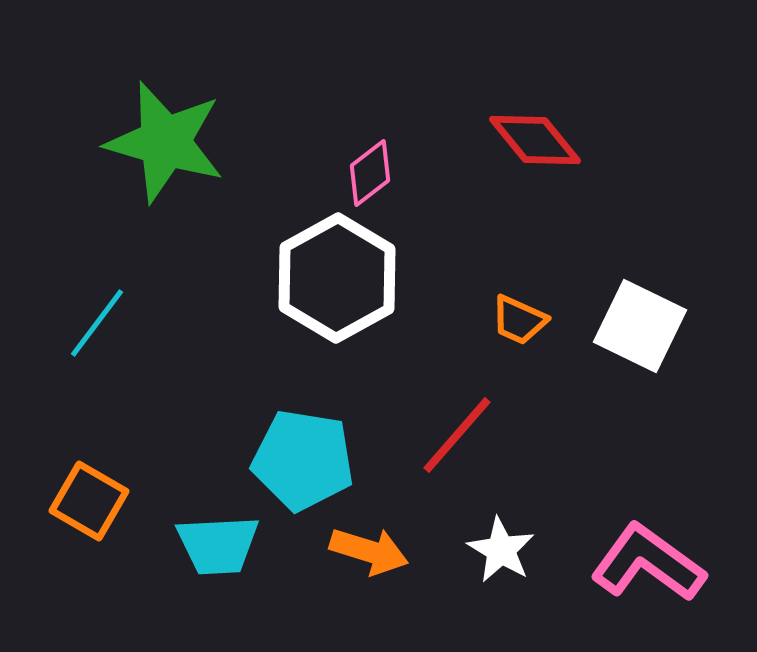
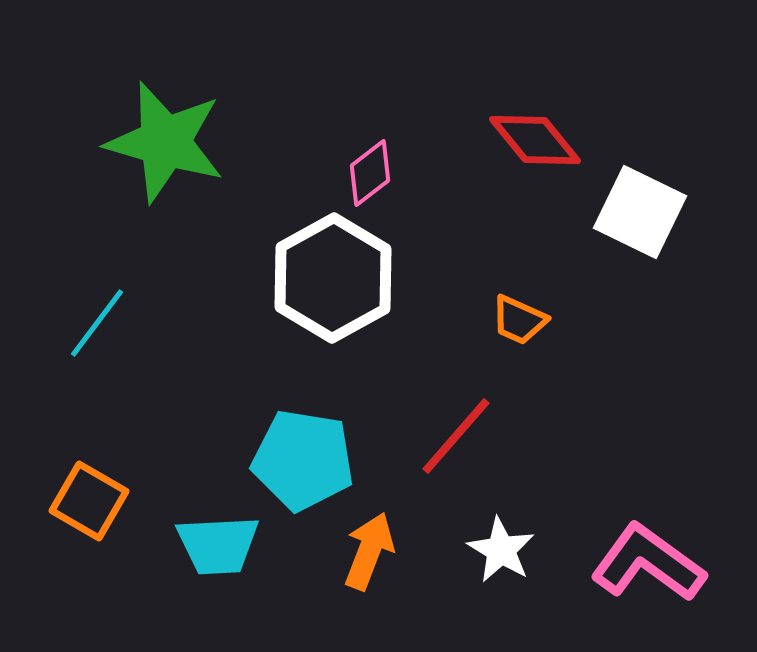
white hexagon: moved 4 px left
white square: moved 114 px up
red line: moved 1 px left, 1 px down
orange arrow: rotated 86 degrees counterclockwise
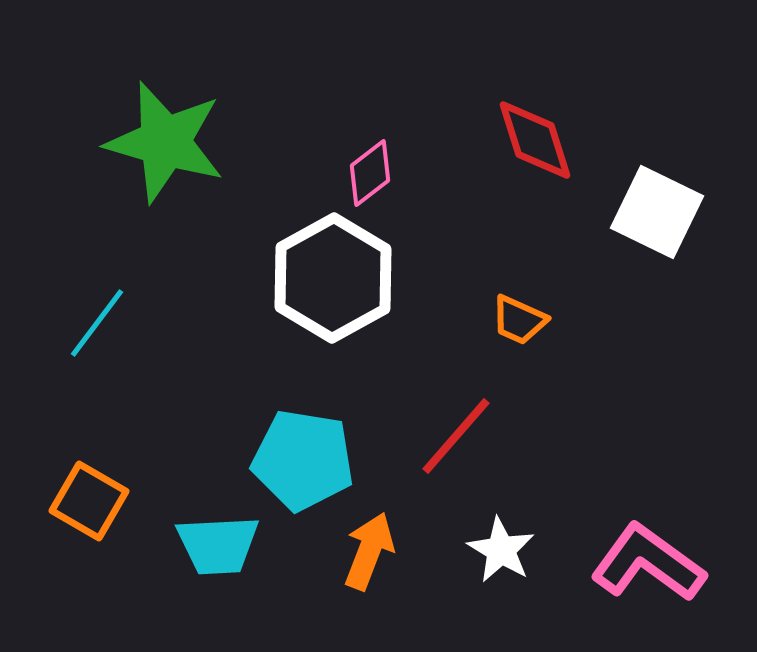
red diamond: rotated 22 degrees clockwise
white square: moved 17 px right
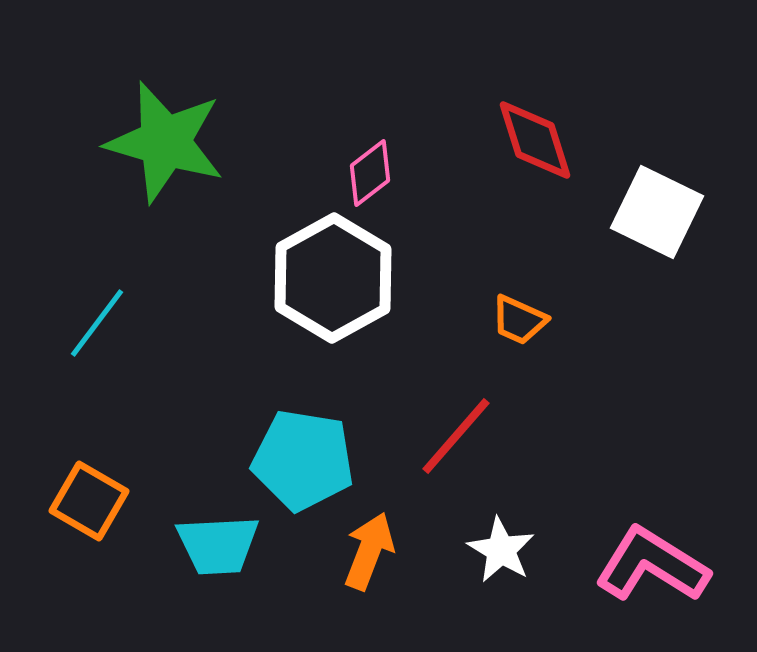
pink L-shape: moved 4 px right, 2 px down; rotated 4 degrees counterclockwise
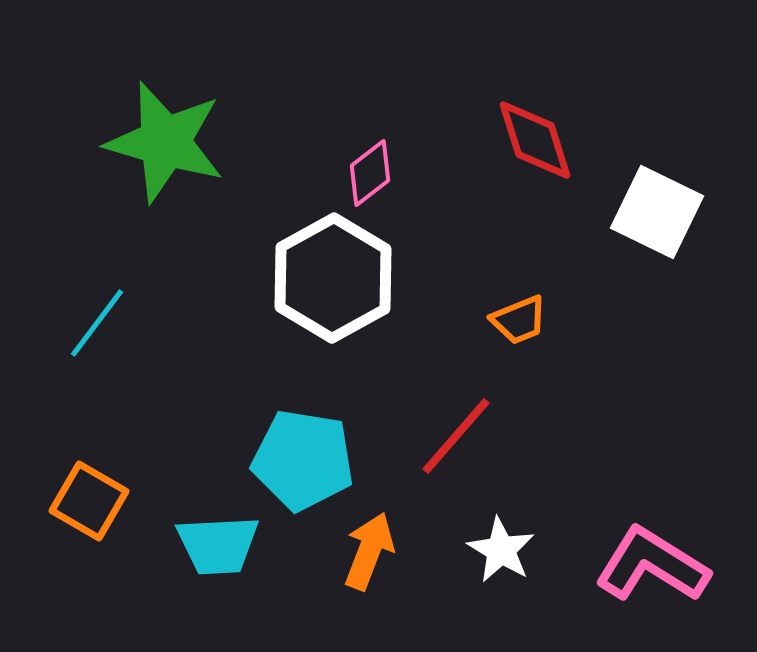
orange trapezoid: rotated 46 degrees counterclockwise
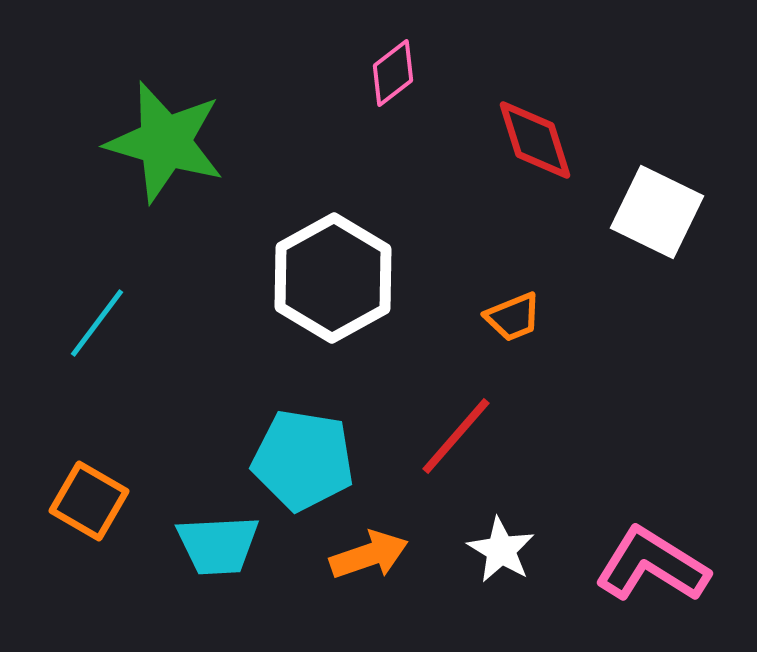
pink diamond: moved 23 px right, 100 px up
orange trapezoid: moved 6 px left, 3 px up
orange arrow: moved 4 px down; rotated 50 degrees clockwise
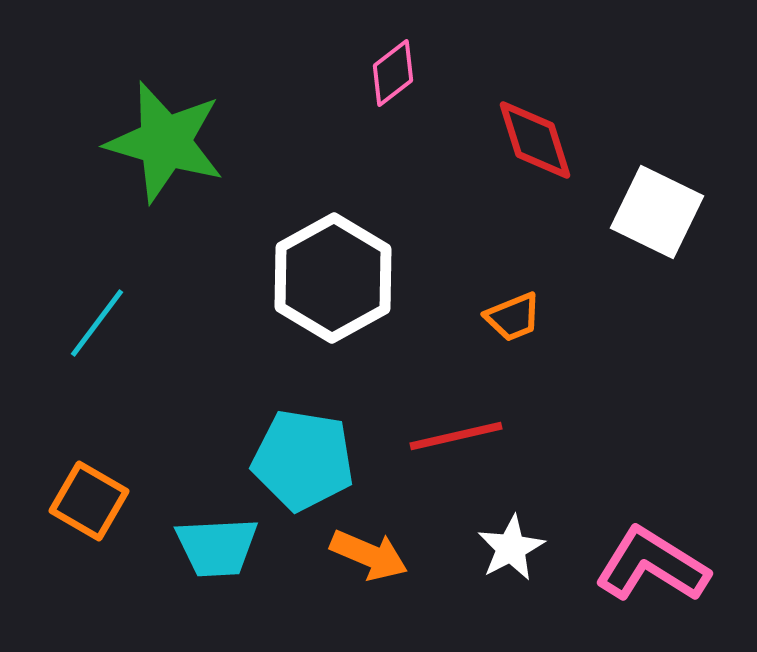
red line: rotated 36 degrees clockwise
cyan trapezoid: moved 1 px left, 2 px down
white star: moved 10 px right, 2 px up; rotated 14 degrees clockwise
orange arrow: rotated 42 degrees clockwise
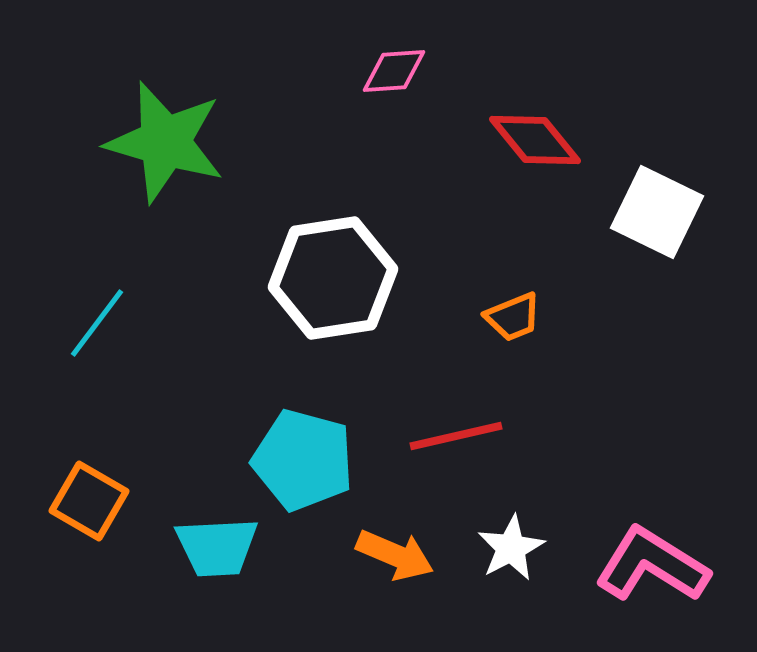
pink diamond: moved 1 px right, 2 px up; rotated 34 degrees clockwise
red diamond: rotated 22 degrees counterclockwise
white hexagon: rotated 20 degrees clockwise
cyan pentagon: rotated 6 degrees clockwise
orange arrow: moved 26 px right
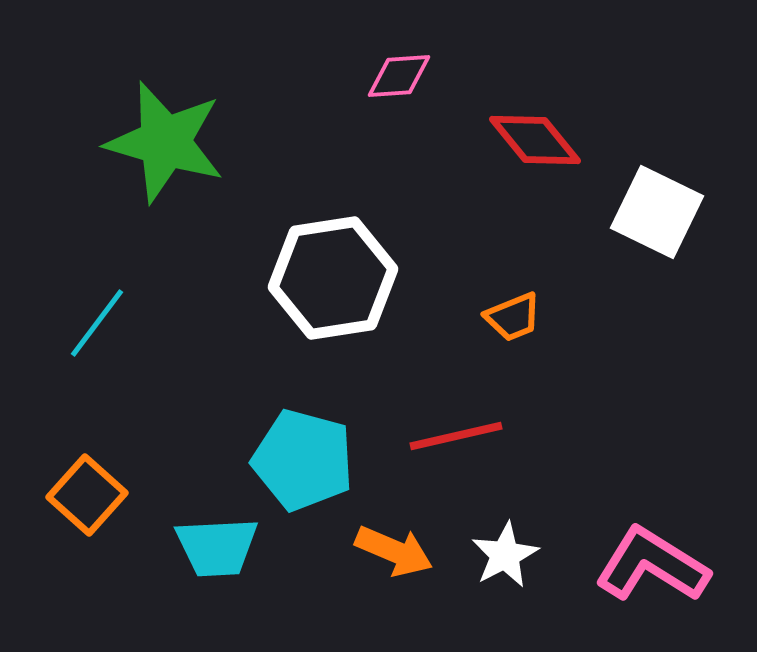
pink diamond: moved 5 px right, 5 px down
orange square: moved 2 px left, 6 px up; rotated 12 degrees clockwise
white star: moved 6 px left, 7 px down
orange arrow: moved 1 px left, 4 px up
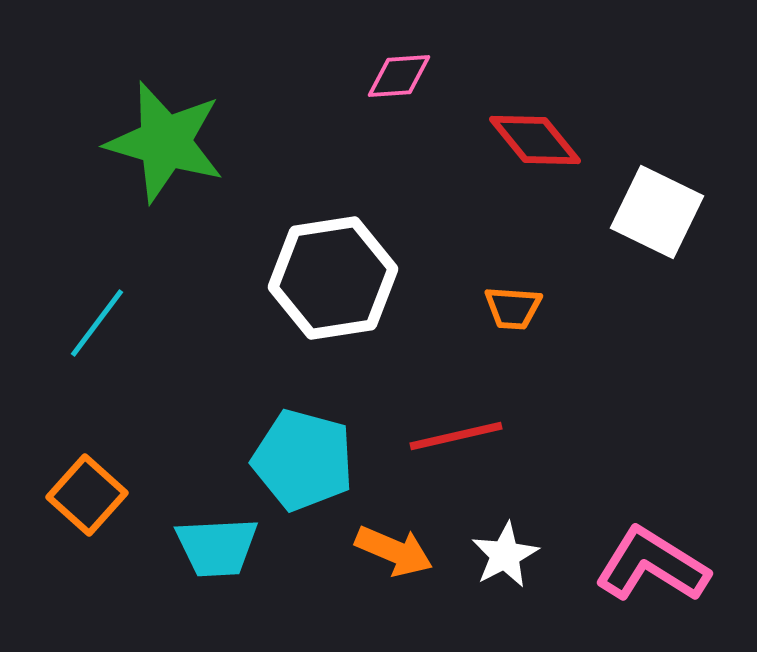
orange trapezoid: moved 9 px up; rotated 26 degrees clockwise
